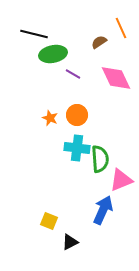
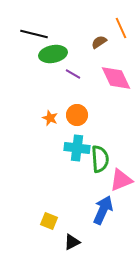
black triangle: moved 2 px right
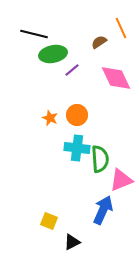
purple line: moved 1 px left, 4 px up; rotated 70 degrees counterclockwise
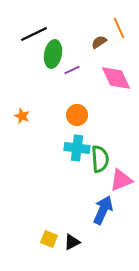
orange line: moved 2 px left
black line: rotated 40 degrees counterclockwise
green ellipse: rotated 68 degrees counterclockwise
purple line: rotated 14 degrees clockwise
orange star: moved 28 px left, 2 px up
yellow square: moved 18 px down
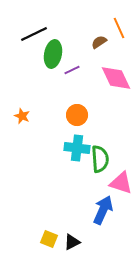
pink triangle: moved 3 px down; rotated 40 degrees clockwise
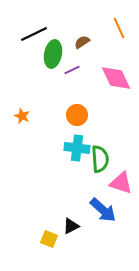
brown semicircle: moved 17 px left
blue arrow: rotated 108 degrees clockwise
black triangle: moved 1 px left, 16 px up
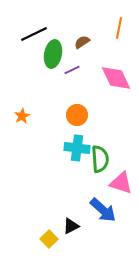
orange line: rotated 35 degrees clockwise
orange star: rotated 21 degrees clockwise
yellow square: rotated 24 degrees clockwise
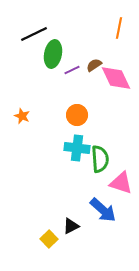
brown semicircle: moved 12 px right, 23 px down
orange star: rotated 21 degrees counterclockwise
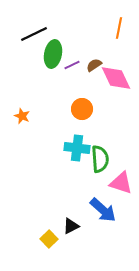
purple line: moved 5 px up
orange circle: moved 5 px right, 6 px up
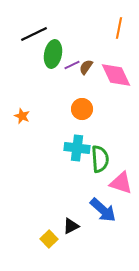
brown semicircle: moved 8 px left, 2 px down; rotated 21 degrees counterclockwise
pink diamond: moved 3 px up
